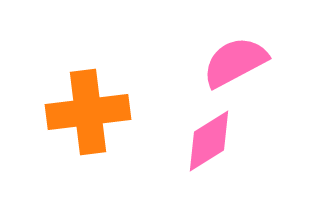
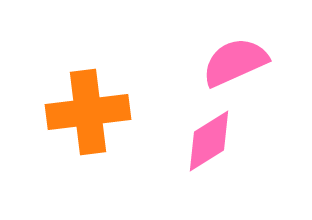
pink semicircle: rotated 4 degrees clockwise
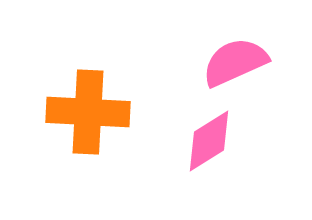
orange cross: rotated 10 degrees clockwise
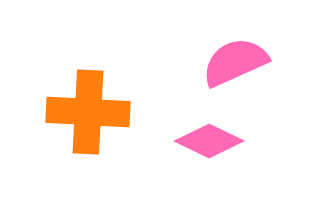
pink diamond: rotated 58 degrees clockwise
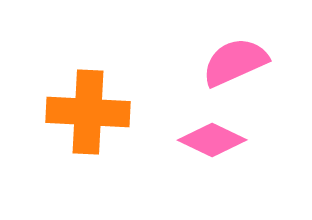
pink diamond: moved 3 px right, 1 px up
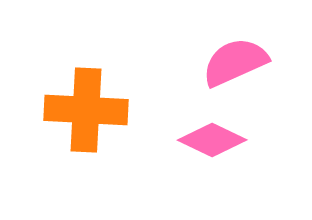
orange cross: moved 2 px left, 2 px up
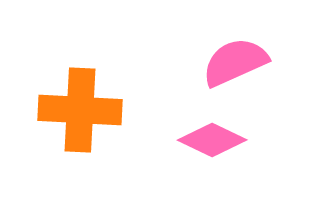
orange cross: moved 6 px left
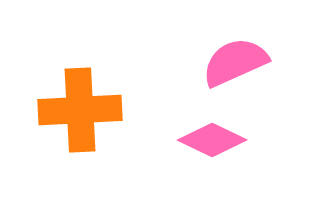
orange cross: rotated 6 degrees counterclockwise
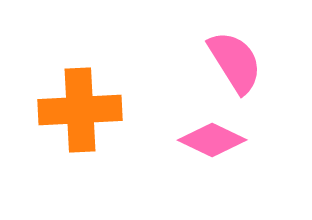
pink semicircle: rotated 82 degrees clockwise
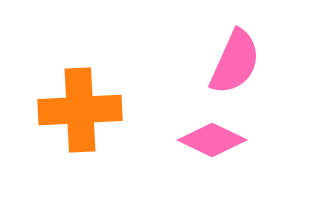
pink semicircle: rotated 56 degrees clockwise
